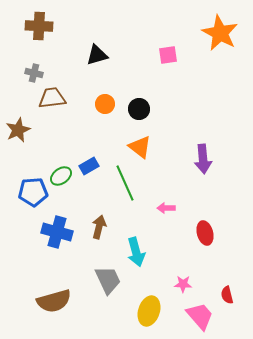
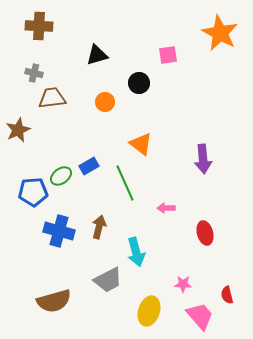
orange circle: moved 2 px up
black circle: moved 26 px up
orange triangle: moved 1 px right, 3 px up
blue cross: moved 2 px right, 1 px up
gray trapezoid: rotated 88 degrees clockwise
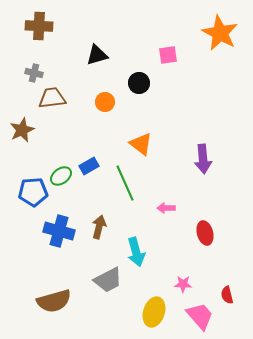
brown star: moved 4 px right
yellow ellipse: moved 5 px right, 1 px down
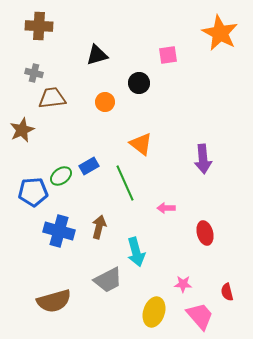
red semicircle: moved 3 px up
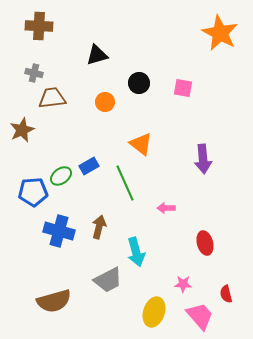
pink square: moved 15 px right, 33 px down; rotated 18 degrees clockwise
red ellipse: moved 10 px down
red semicircle: moved 1 px left, 2 px down
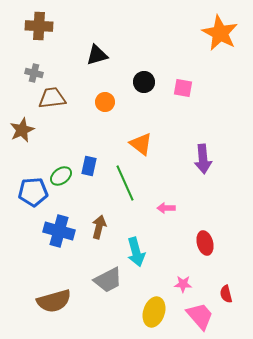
black circle: moved 5 px right, 1 px up
blue rectangle: rotated 48 degrees counterclockwise
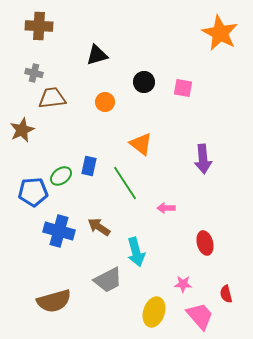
green line: rotated 9 degrees counterclockwise
brown arrow: rotated 70 degrees counterclockwise
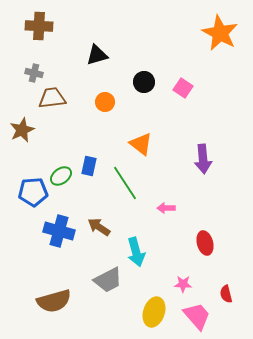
pink square: rotated 24 degrees clockwise
pink trapezoid: moved 3 px left
